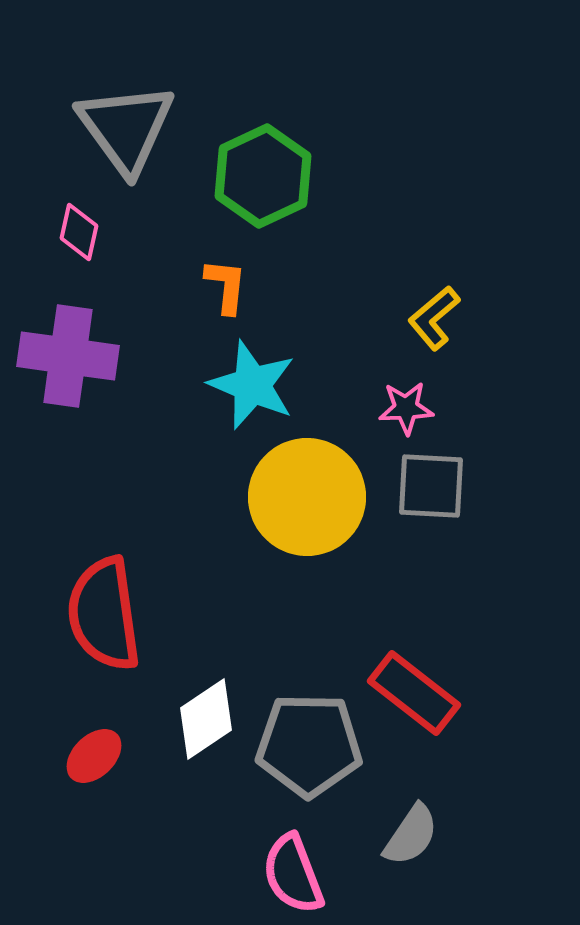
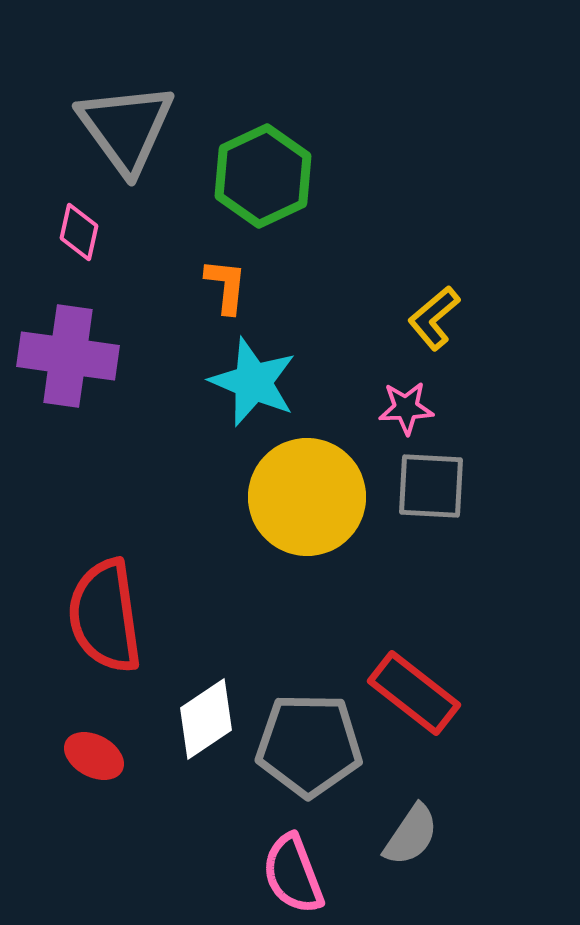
cyan star: moved 1 px right, 3 px up
red semicircle: moved 1 px right, 2 px down
red ellipse: rotated 72 degrees clockwise
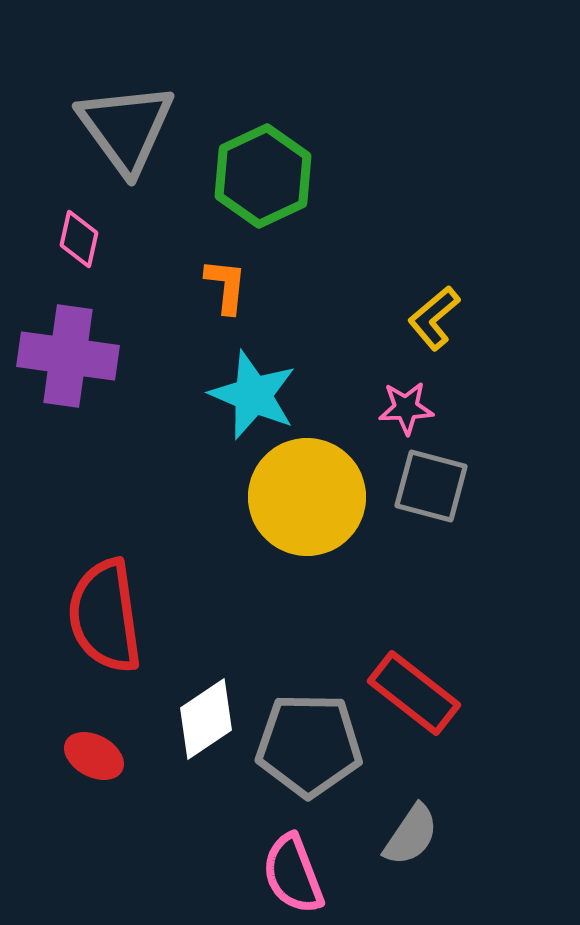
pink diamond: moved 7 px down
cyan star: moved 13 px down
gray square: rotated 12 degrees clockwise
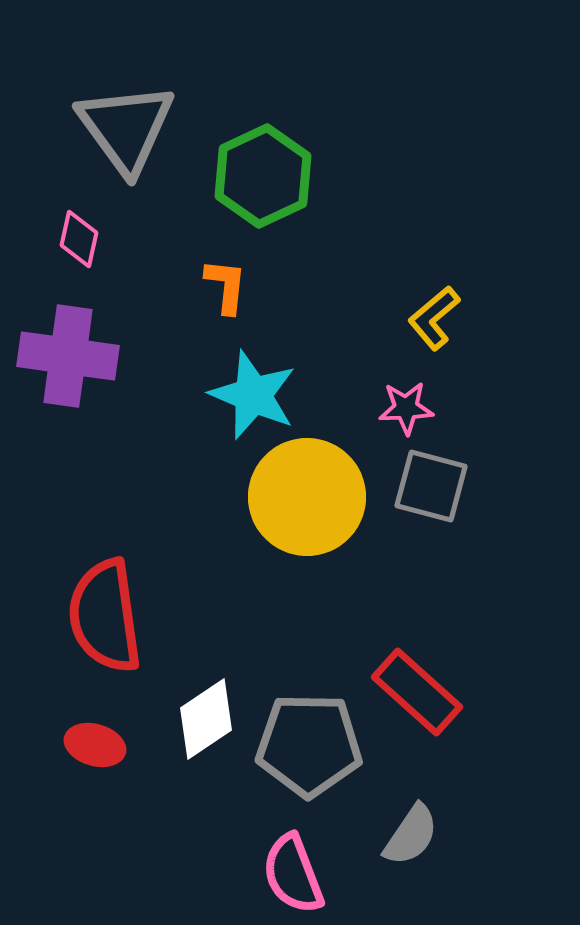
red rectangle: moved 3 px right, 1 px up; rotated 4 degrees clockwise
red ellipse: moved 1 px right, 11 px up; rotated 12 degrees counterclockwise
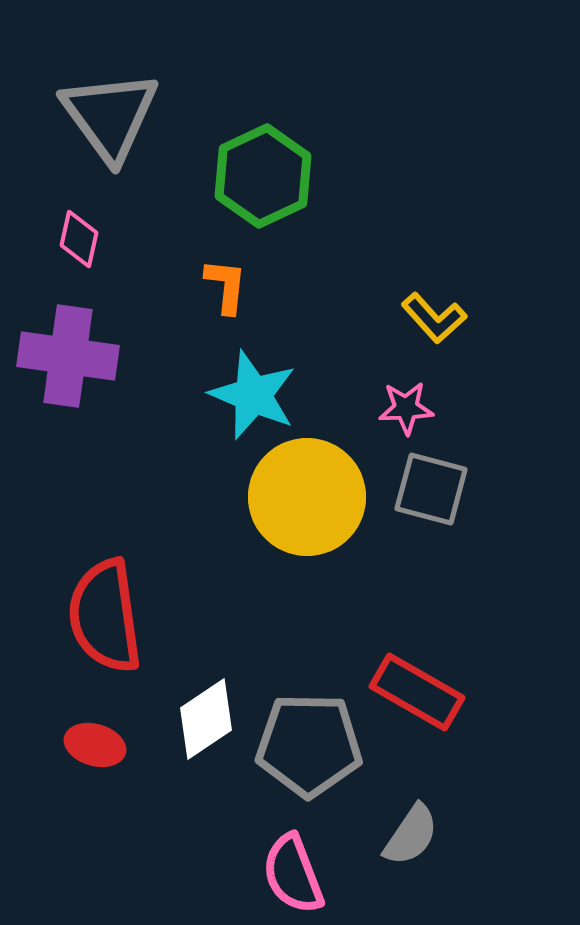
gray triangle: moved 16 px left, 12 px up
yellow L-shape: rotated 92 degrees counterclockwise
gray square: moved 3 px down
red rectangle: rotated 12 degrees counterclockwise
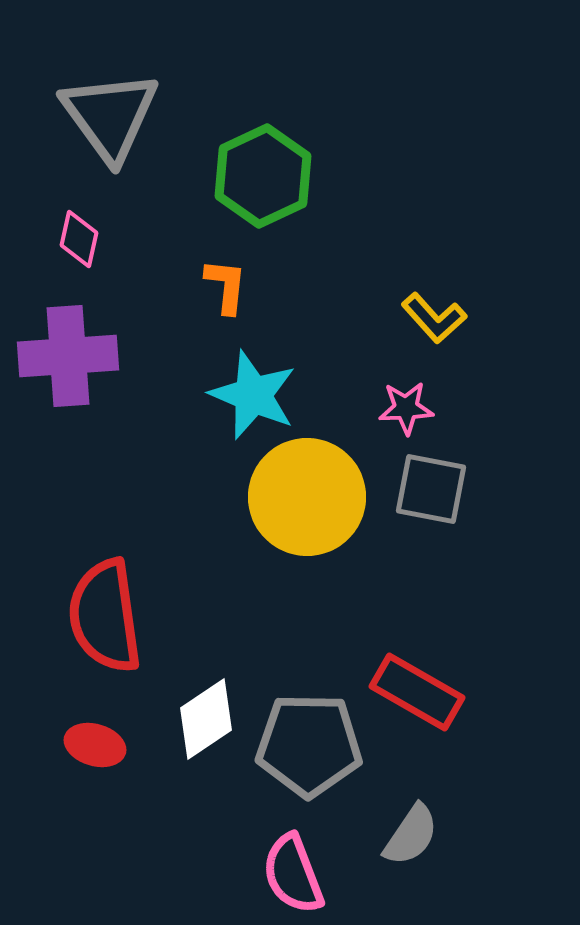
purple cross: rotated 12 degrees counterclockwise
gray square: rotated 4 degrees counterclockwise
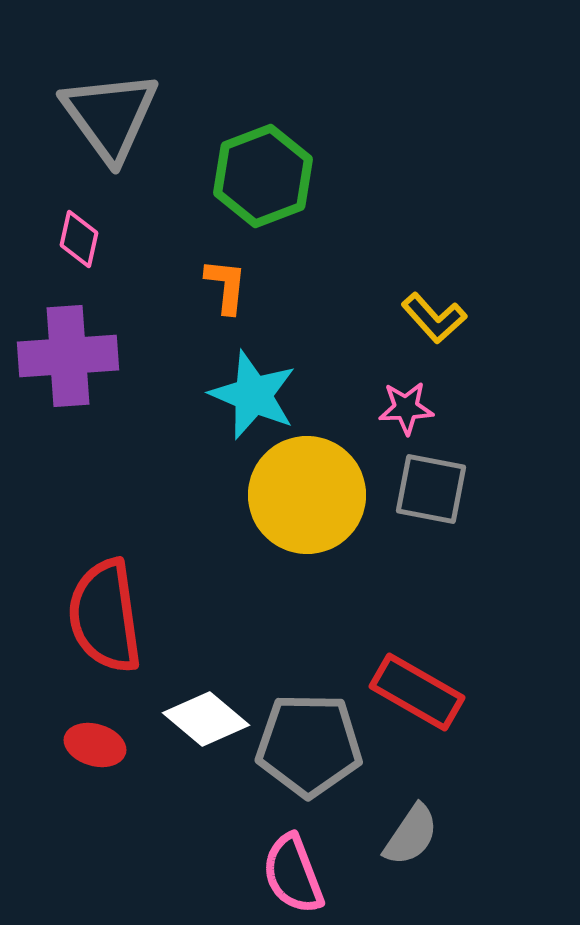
green hexagon: rotated 4 degrees clockwise
yellow circle: moved 2 px up
white diamond: rotated 74 degrees clockwise
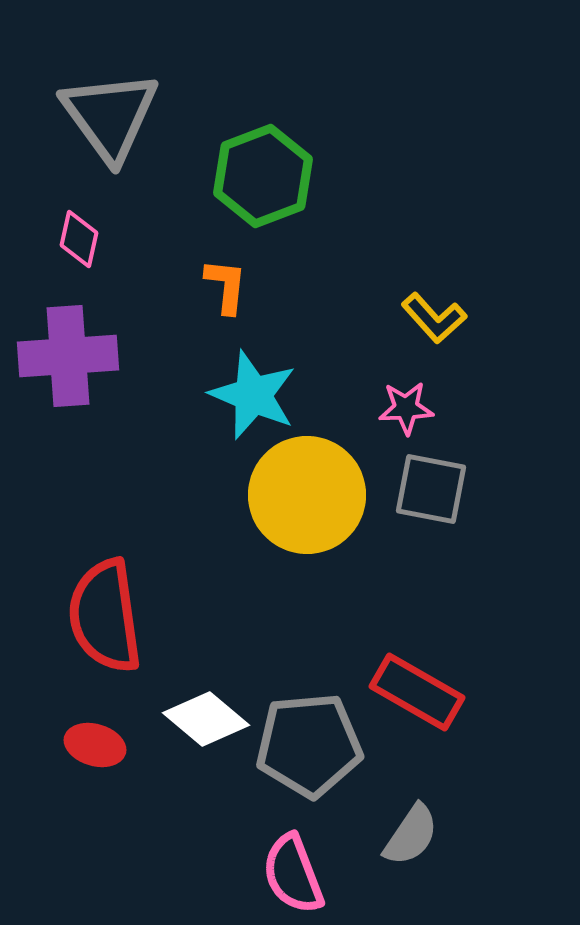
gray pentagon: rotated 6 degrees counterclockwise
